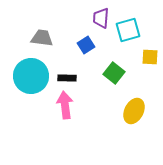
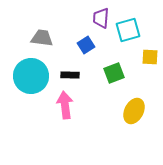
green square: rotated 30 degrees clockwise
black rectangle: moved 3 px right, 3 px up
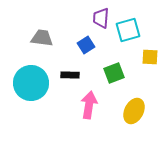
cyan circle: moved 7 px down
pink arrow: moved 24 px right; rotated 16 degrees clockwise
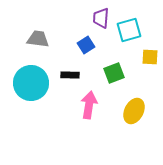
cyan square: moved 1 px right
gray trapezoid: moved 4 px left, 1 px down
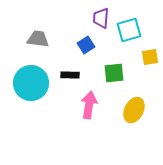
yellow square: rotated 12 degrees counterclockwise
green square: rotated 15 degrees clockwise
yellow ellipse: moved 1 px up
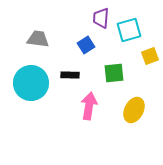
yellow square: moved 1 px up; rotated 12 degrees counterclockwise
pink arrow: moved 1 px down
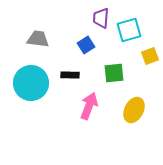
pink arrow: rotated 12 degrees clockwise
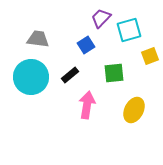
purple trapezoid: rotated 40 degrees clockwise
black rectangle: rotated 42 degrees counterclockwise
cyan circle: moved 6 px up
pink arrow: moved 2 px left, 1 px up; rotated 12 degrees counterclockwise
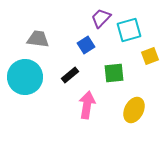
cyan circle: moved 6 px left
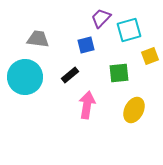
blue square: rotated 18 degrees clockwise
green square: moved 5 px right
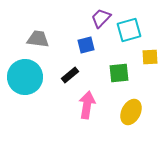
yellow square: moved 1 px down; rotated 18 degrees clockwise
yellow ellipse: moved 3 px left, 2 px down
